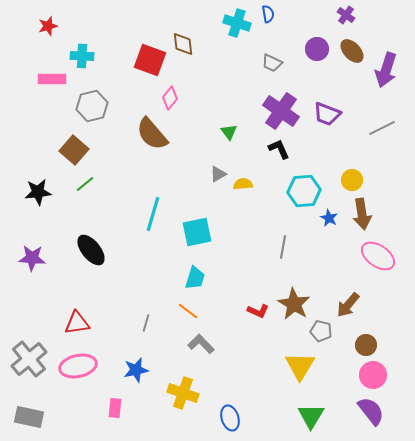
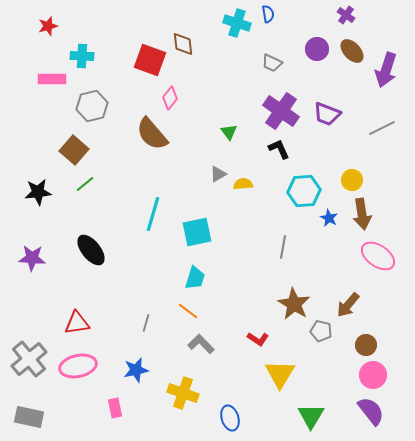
red L-shape at (258, 311): moved 28 px down; rotated 10 degrees clockwise
yellow triangle at (300, 366): moved 20 px left, 8 px down
pink rectangle at (115, 408): rotated 18 degrees counterclockwise
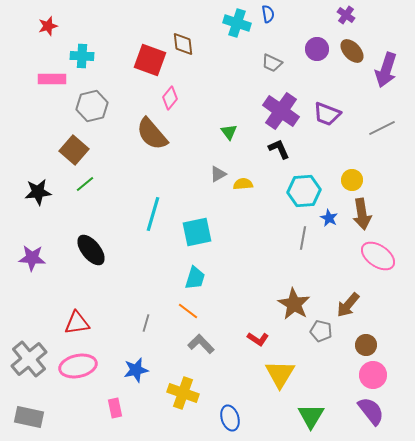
gray line at (283, 247): moved 20 px right, 9 px up
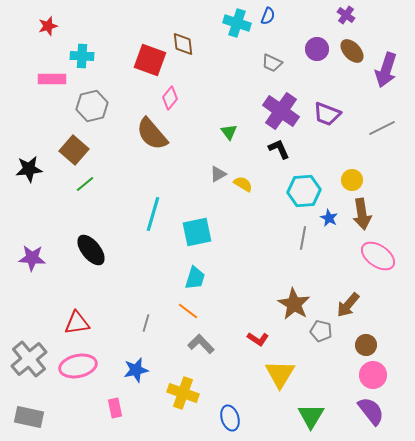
blue semicircle at (268, 14): moved 2 px down; rotated 30 degrees clockwise
yellow semicircle at (243, 184): rotated 36 degrees clockwise
black star at (38, 192): moved 9 px left, 23 px up
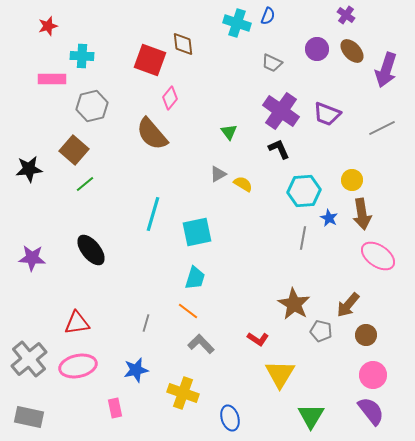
brown circle at (366, 345): moved 10 px up
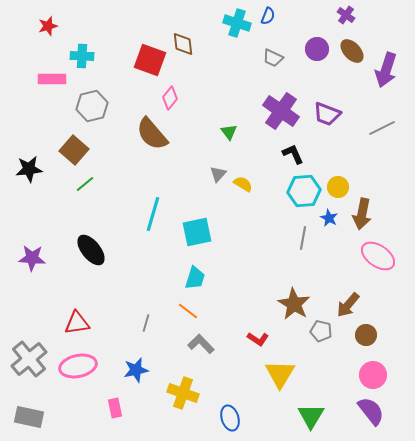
gray trapezoid at (272, 63): moved 1 px right, 5 px up
black L-shape at (279, 149): moved 14 px right, 5 px down
gray triangle at (218, 174): rotated 18 degrees counterclockwise
yellow circle at (352, 180): moved 14 px left, 7 px down
brown arrow at (362, 214): rotated 20 degrees clockwise
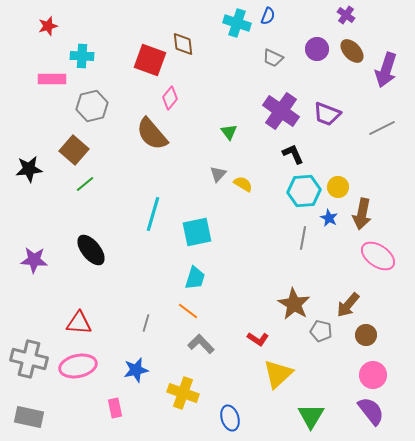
purple star at (32, 258): moved 2 px right, 2 px down
red triangle at (77, 323): moved 2 px right; rotated 12 degrees clockwise
gray cross at (29, 359): rotated 36 degrees counterclockwise
yellow triangle at (280, 374): moved 2 px left; rotated 16 degrees clockwise
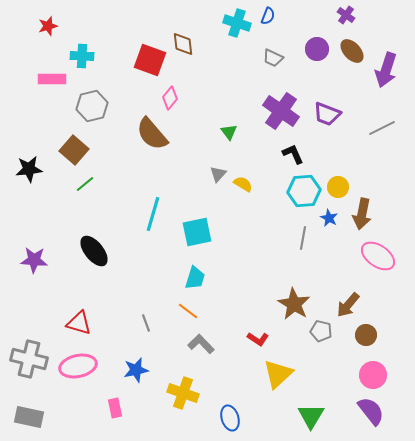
black ellipse at (91, 250): moved 3 px right, 1 px down
red triangle at (79, 323): rotated 12 degrees clockwise
gray line at (146, 323): rotated 36 degrees counterclockwise
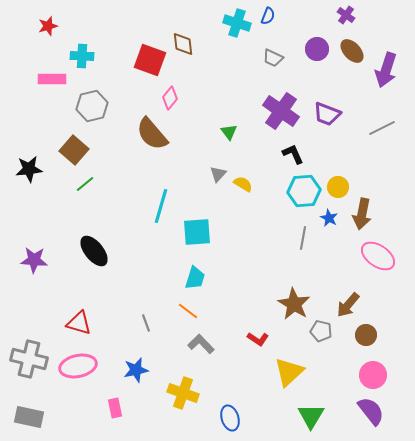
cyan line at (153, 214): moved 8 px right, 8 px up
cyan square at (197, 232): rotated 8 degrees clockwise
yellow triangle at (278, 374): moved 11 px right, 2 px up
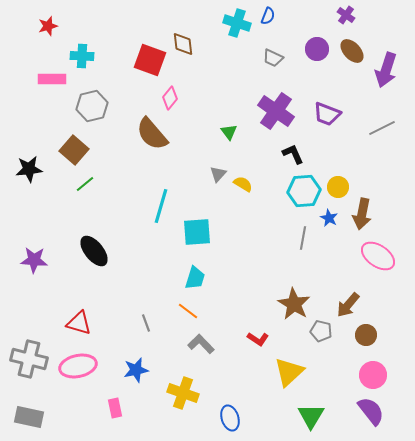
purple cross at (281, 111): moved 5 px left
